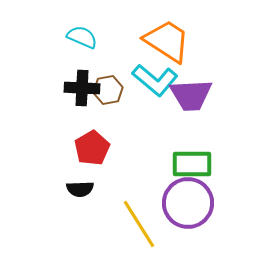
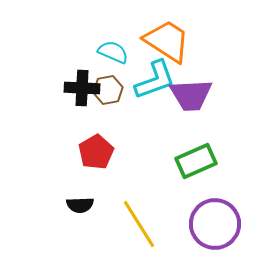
cyan semicircle: moved 31 px right, 15 px down
cyan L-shape: rotated 60 degrees counterclockwise
red pentagon: moved 4 px right, 4 px down
green rectangle: moved 4 px right, 3 px up; rotated 24 degrees counterclockwise
black semicircle: moved 16 px down
purple circle: moved 27 px right, 21 px down
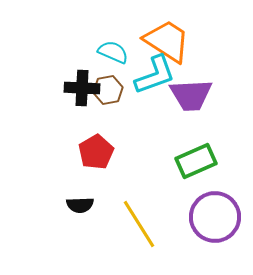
cyan L-shape: moved 5 px up
purple circle: moved 7 px up
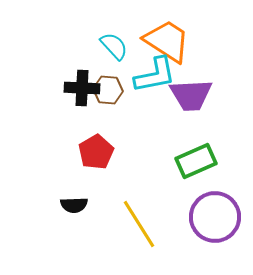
cyan semicircle: moved 1 px right, 6 px up; rotated 24 degrees clockwise
cyan L-shape: rotated 9 degrees clockwise
brown hexagon: rotated 16 degrees clockwise
black semicircle: moved 6 px left
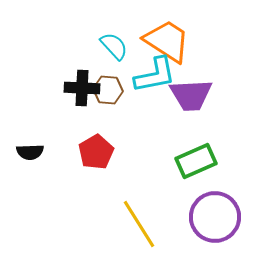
black semicircle: moved 44 px left, 53 px up
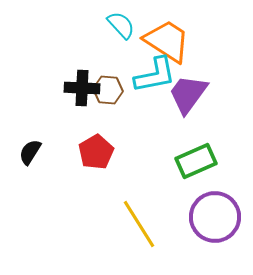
cyan semicircle: moved 7 px right, 21 px up
purple trapezoid: moved 3 px left, 1 px up; rotated 129 degrees clockwise
black semicircle: rotated 124 degrees clockwise
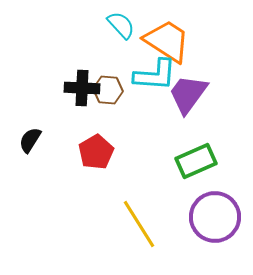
cyan L-shape: rotated 15 degrees clockwise
black semicircle: moved 12 px up
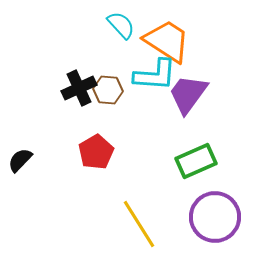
black cross: moved 3 px left; rotated 28 degrees counterclockwise
black semicircle: moved 10 px left, 20 px down; rotated 12 degrees clockwise
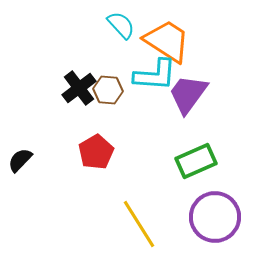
black cross: rotated 12 degrees counterclockwise
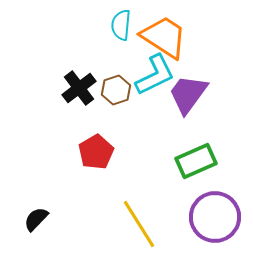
cyan semicircle: rotated 132 degrees counterclockwise
orange trapezoid: moved 3 px left, 4 px up
cyan L-shape: rotated 30 degrees counterclockwise
brown hexagon: moved 8 px right; rotated 24 degrees counterclockwise
black semicircle: moved 16 px right, 59 px down
